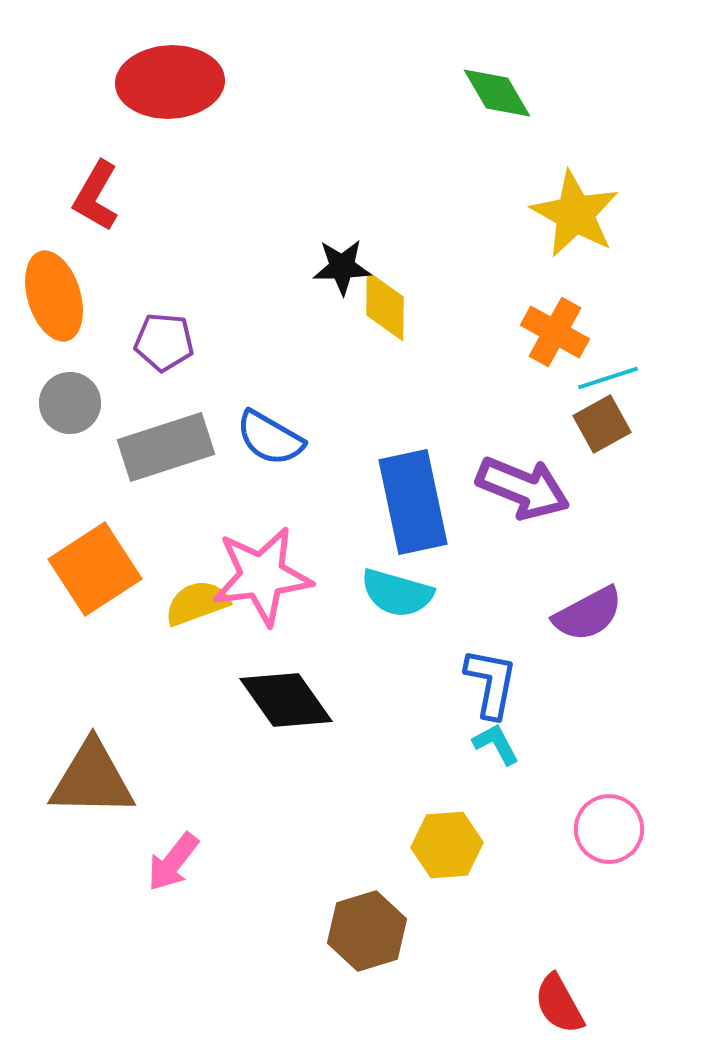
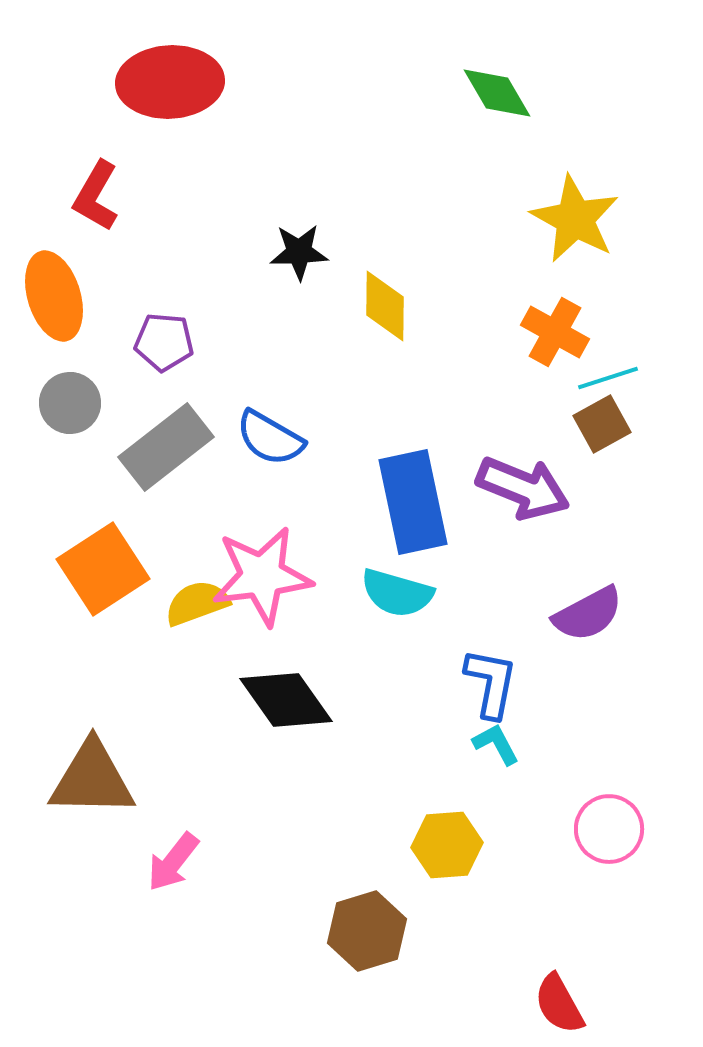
yellow star: moved 5 px down
black star: moved 43 px left, 15 px up
gray rectangle: rotated 20 degrees counterclockwise
orange square: moved 8 px right
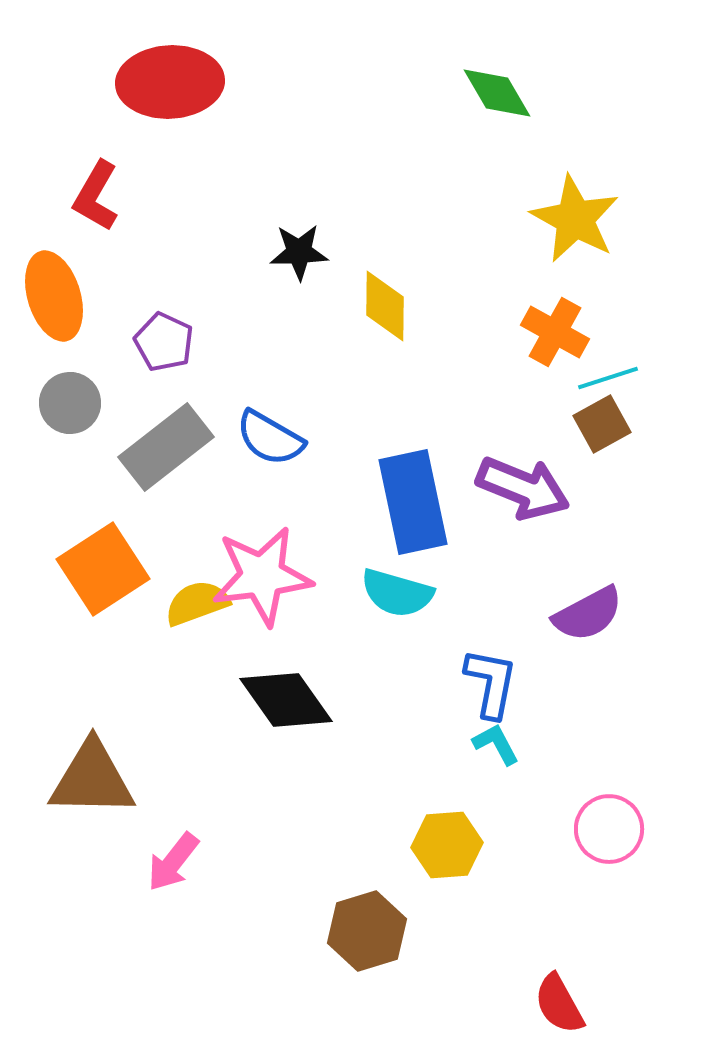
purple pentagon: rotated 20 degrees clockwise
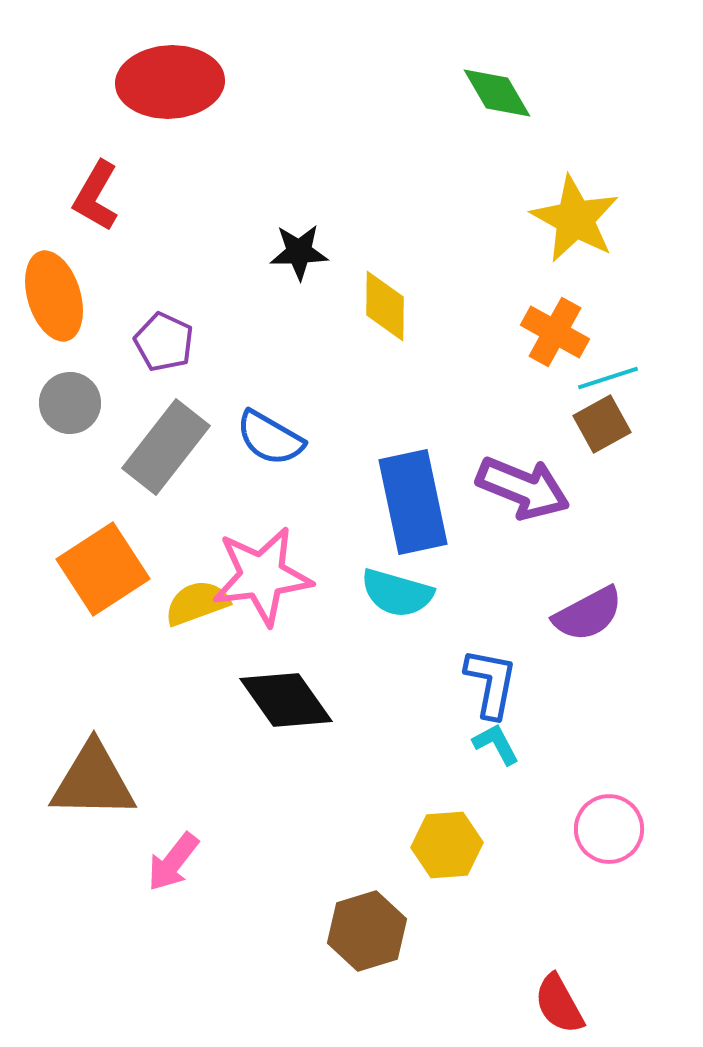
gray rectangle: rotated 14 degrees counterclockwise
brown triangle: moved 1 px right, 2 px down
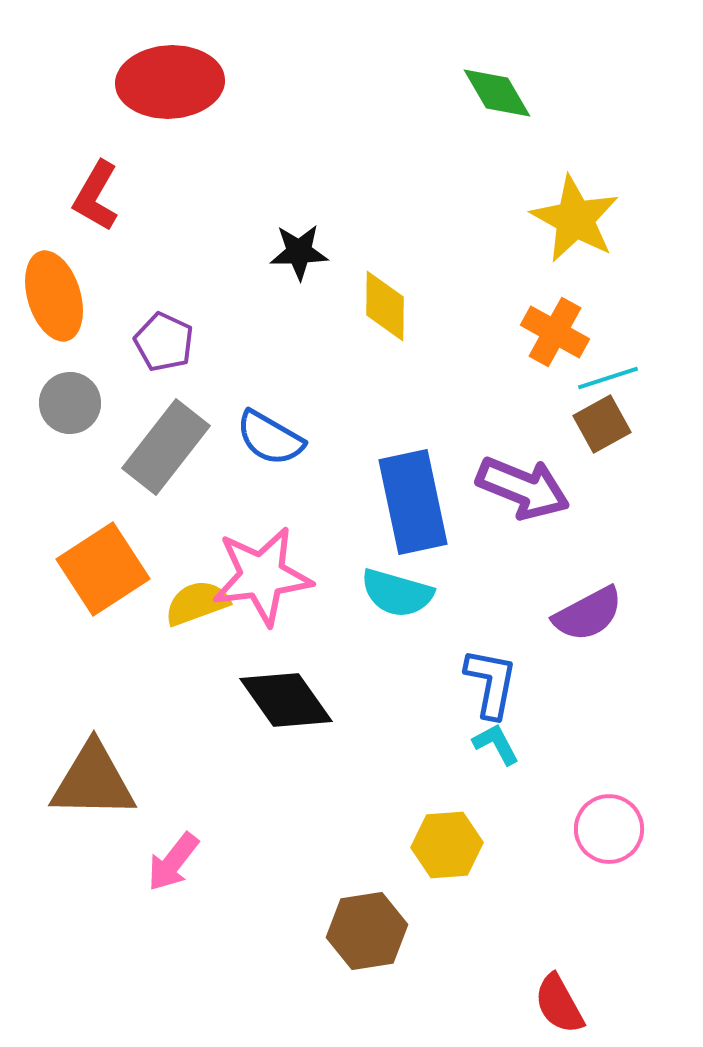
brown hexagon: rotated 8 degrees clockwise
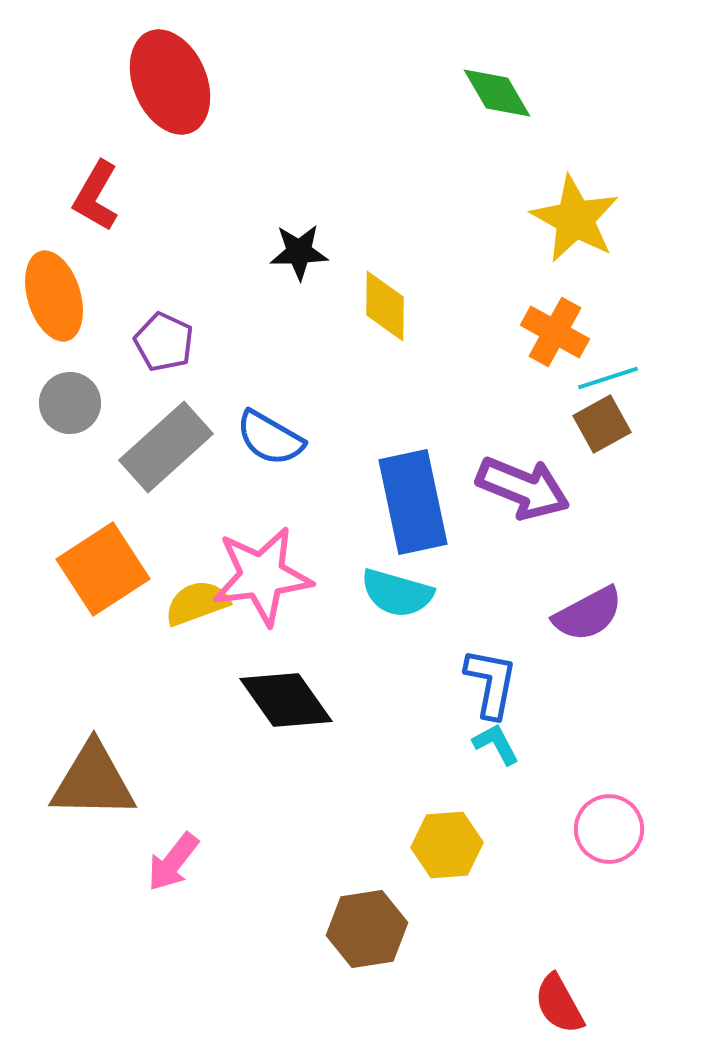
red ellipse: rotated 70 degrees clockwise
gray rectangle: rotated 10 degrees clockwise
brown hexagon: moved 2 px up
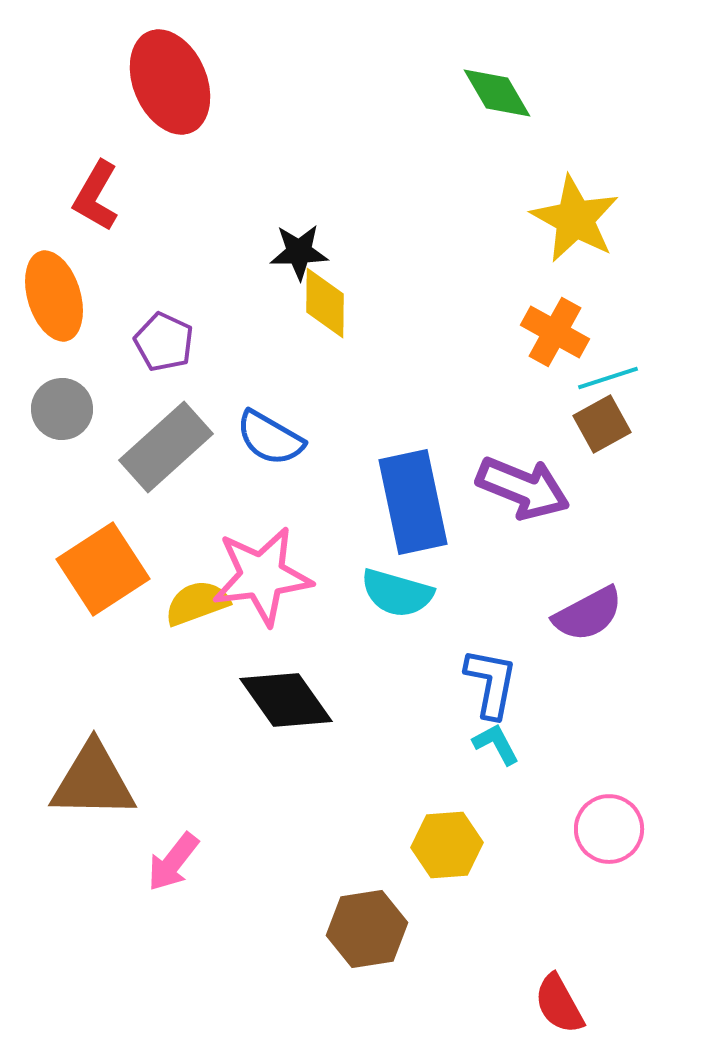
yellow diamond: moved 60 px left, 3 px up
gray circle: moved 8 px left, 6 px down
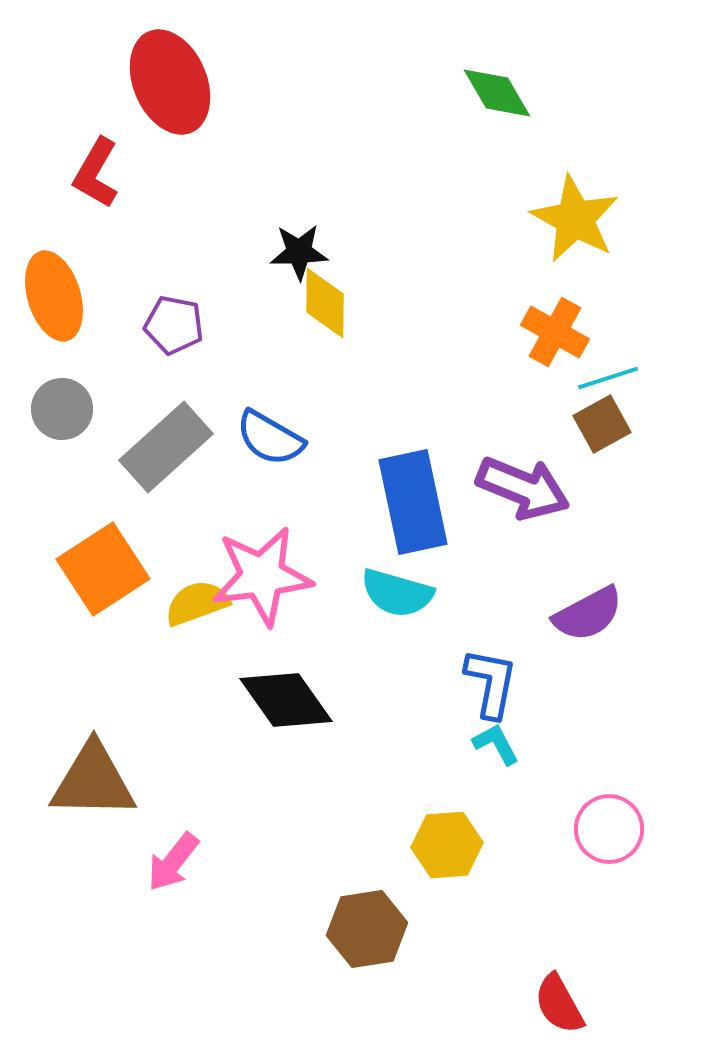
red L-shape: moved 23 px up
purple pentagon: moved 10 px right, 17 px up; rotated 14 degrees counterclockwise
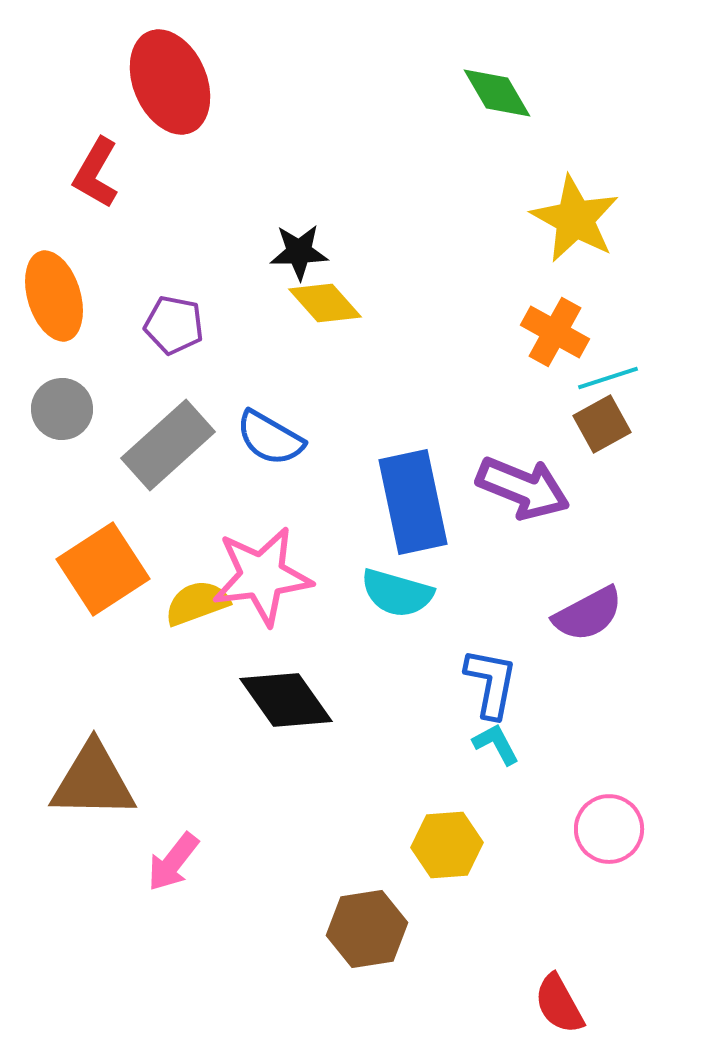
yellow diamond: rotated 42 degrees counterclockwise
gray rectangle: moved 2 px right, 2 px up
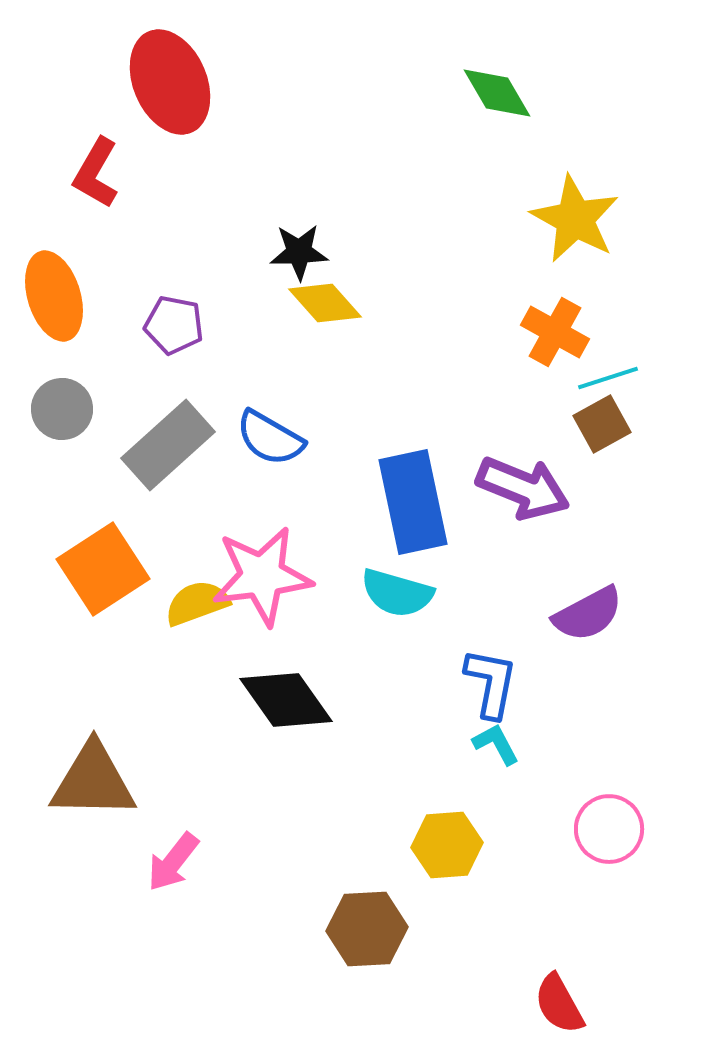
brown hexagon: rotated 6 degrees clockwise
